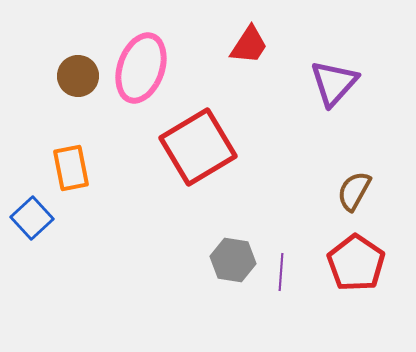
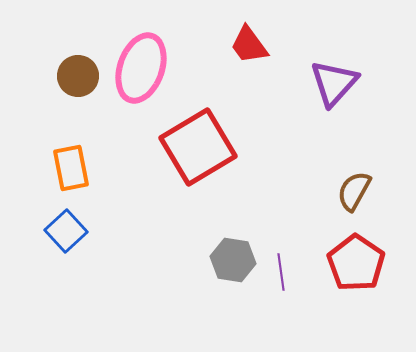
red trapezoid: rotated 111 degrees clockwise
blue square: moved 34 px right, 13 px down
purple line: rotated 12 degrees counterclockwise
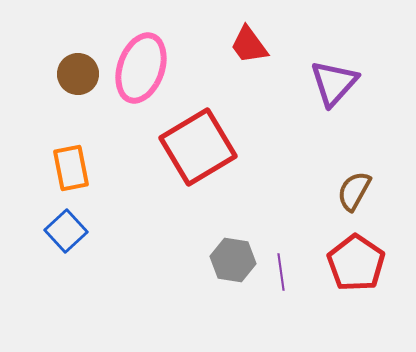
brown circle: moved 2 px up
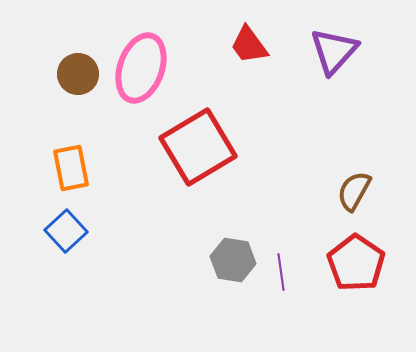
purple triangle: moved 32 px up
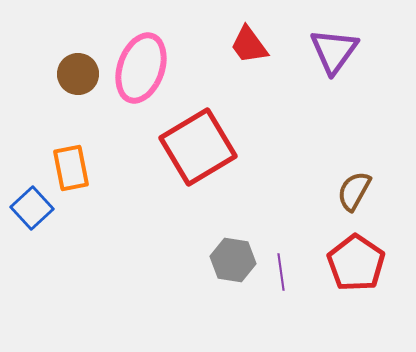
purple triangle: rotated 6 degrees counterclockwise
blue square: moved 34 px left, 23 px up
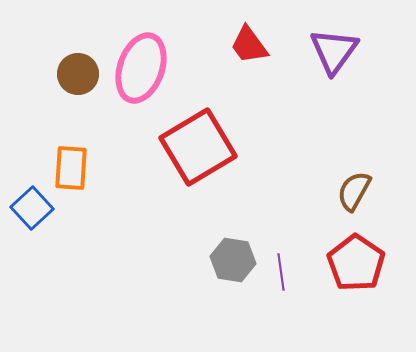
orange rectangle: rotated 15 degrees clockwise
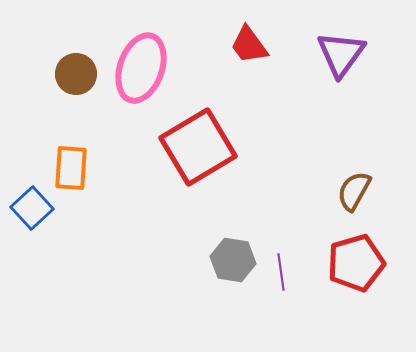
purple triangle: moved 7 px right, 3 px down
brown circle: moved 2 px left
red pentagon: rotated 22 degrees clockwise
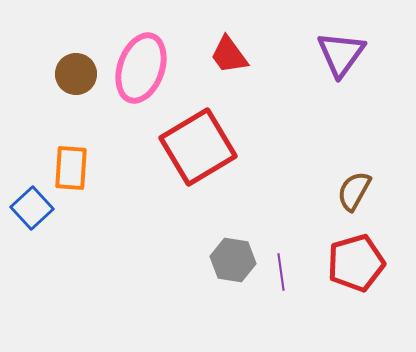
red trapezoid: moved 20 px left, 10 px down
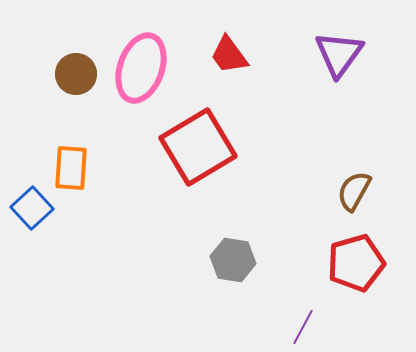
purple triangle: moved 2 px left
purple line: moved 22 px right, 55 px down; rotated 36 degrees clockwise
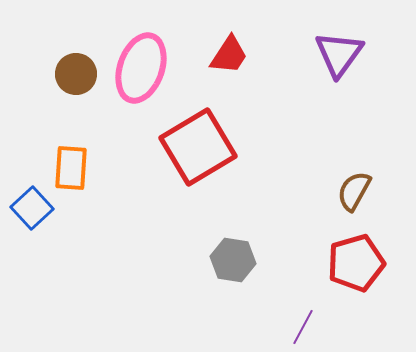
red trapezoid: rotated 111 degrees counterclockwise
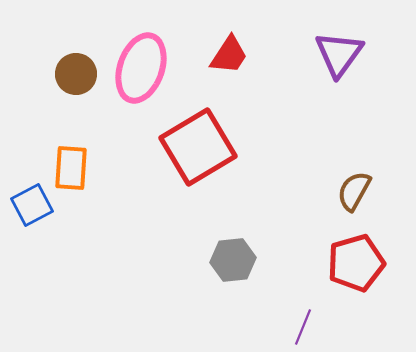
blue square: moved 3 px up; rotated 15 degrees clockwise
gray hexagon: rotated 15 degrees counterclockwise
purple line: rotated 6 degrees counterclockwise
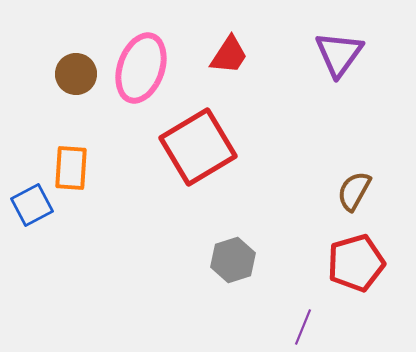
gray hexagon: rotated 12 degrees counterclockwise
